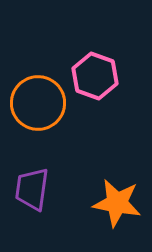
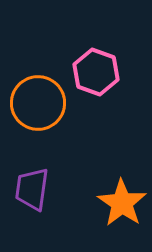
pink hexagon: moved 1 px right, 4 px up
orange star: moved 5 px right; rotated 24 degrees clockwise
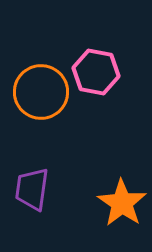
pink hexagon: rotated 9 degrees counterclockwise
orange circle: moved 3 px right, 11 px up
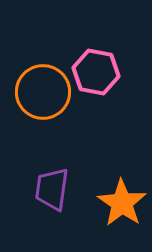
orange circle: moved 2 px right
purple trapezoid: moved 20 px right
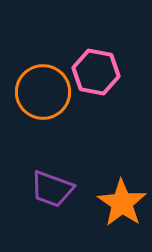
purple trapezoid: rotated 78 degrees counterclockwise
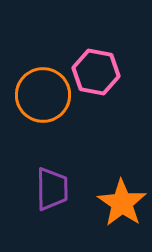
orange circle: moved 3 px down
purple trapezoid: rotated 111 degrees counterclockwise
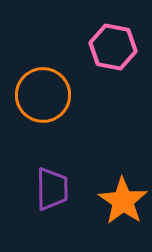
pink hexagon: moved 17 px right, 25 px up
orange star: moved 1 px right, 2 px up
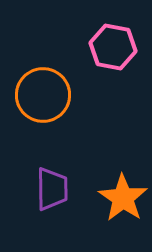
orange star: moved 3 px up
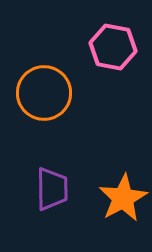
orange circle: moved 1 px right, 2 px up
orange star: rotated 9 degrees clockwise
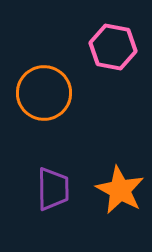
purple trapezoid: moved 1 px right
orange star: moved 3 px left, 8 px up; rotated 15 degrees counterclockwise
